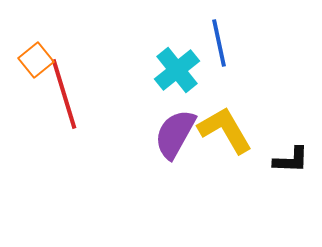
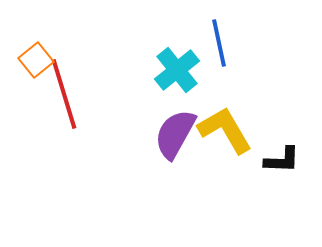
black L-shape: moved 9 px left
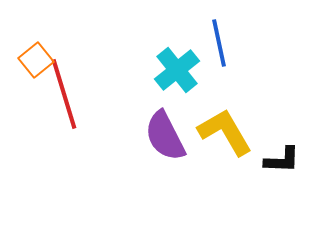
yellow L-shape: moved 2 px down
purple semicircle: moved 10 px left, 2 px down; rotated 56 degrees counterclockwise
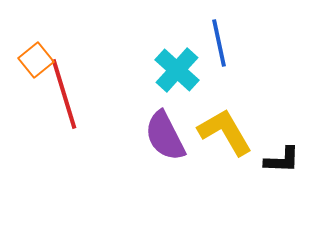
cyan cross: rotated 9 degrees counterclockwise
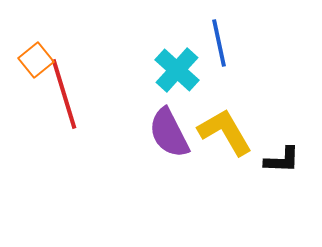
purple semicircle: moved 4 px right, 3 px up
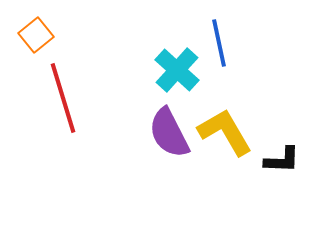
orange square: moved 25 px up
red line: moved 1 px left, 4 px down
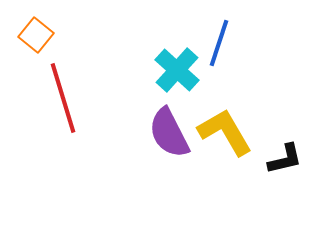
orange square: rotated 12 degrees counterclockwise
blue line: rotated 30 degrees clockwise
black L-shape: moved 3 px right, 1 px up; rotated 15 degrees counterclockwise
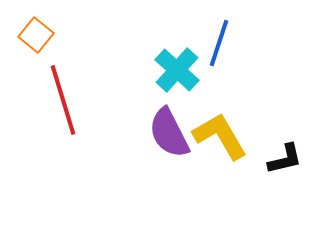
red line: moved 2 px down
yellow L-shape: moved 5 px left, 4 px down
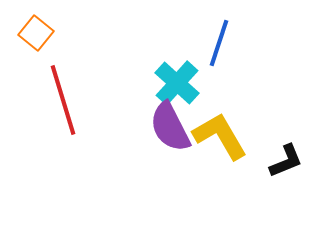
orange square: moved 2 px up
cyan cross: moved 13 px down
purple semicircle: moved 1 px right, 6 px up
black L-shape: moved 1 px right, 2 px down; rotated 9 degrees counterclockwise
